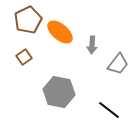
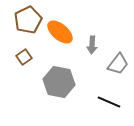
gray hexagon: moved 10 px up
black line: moved 8 px up; rotated 15 degrees counterclockwise
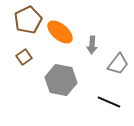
gray hexagon: moved 2 px right, 2 px up
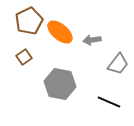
brown pentagon: moved 1 px right, 1 px down
gray arrow: moved 5 px up; rotated 78 degrees clockwise
gray hexagon: moved 1 px left, 4 px down
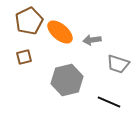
brown square: rotated 21 degrees clockwise
gray trapezoid: rotated 70 degrees clockwise
gray hexagon: moved 7 px right, 4 px up; rotated 24 degrees counterclockwise
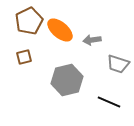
orange ellipse: moved 2 px up
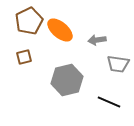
gray arrow: moved 5 px right
gray trapezoid: rotated 10 degrees counterclockwise
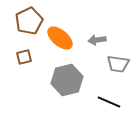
orange ellipse: moved 8 px down
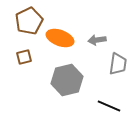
orange ellipse: rotated 20 degrees counterclockwise
gray trapezoid: rotated 90 degrees counterclockwise
black line: moved 4 px down
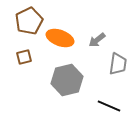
gray arrow: rotated 30 degrees counterclockwise
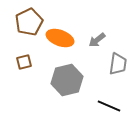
brown pentagon: moved 1 px down
brown square: moved 5 px down
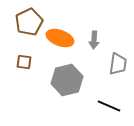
gray arrow: moved 3 px left; rotated 48 degrees counterclockwise
brown square: rotated 21 degrees clockwise
